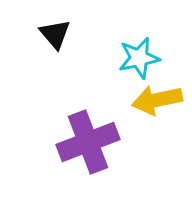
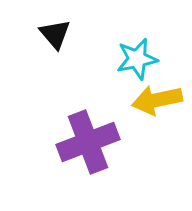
cyan star: moved 2 px left, 1 px down
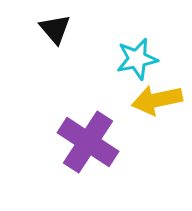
black triangle: moved 5 px up
purple cross: rotated 36 degrees counterclockwise
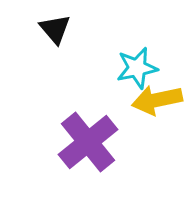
cyan star: moved 9 px down
purple cross: rotated 18 degrees clockwise
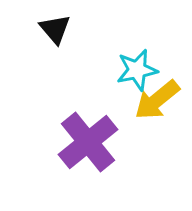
cyan star: moved 2 px down
yellow arrow: rotated 27 degrees counterclockwise
